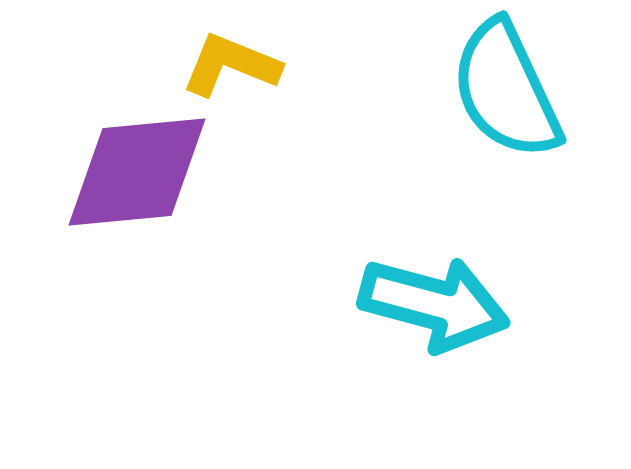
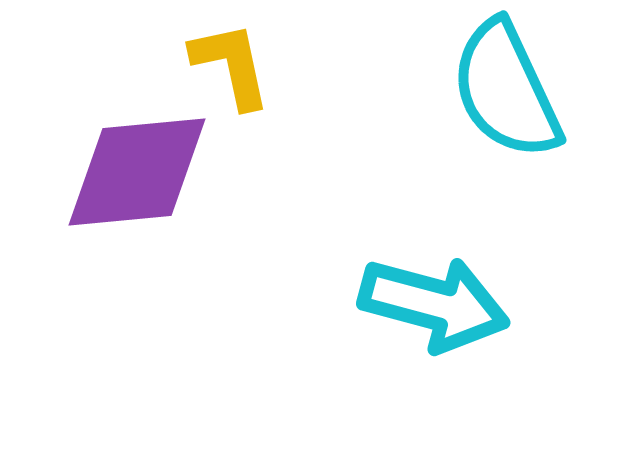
yellow L-shape: rotated 56 degrees clockwise
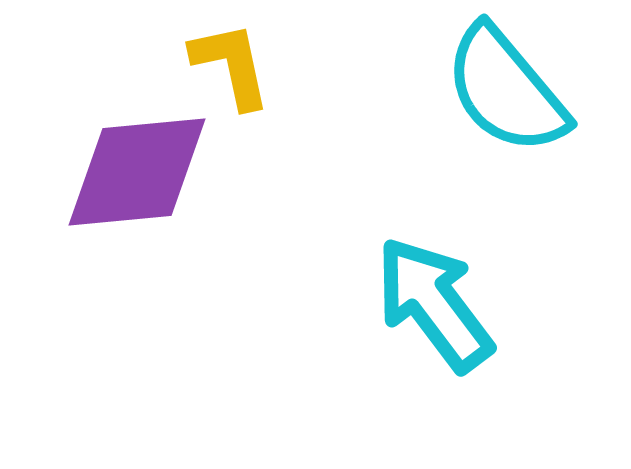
cyan semicircle: rotated 15 degrees counterclockwise
cyan arrow: rotated 142 degrees counterclockwise
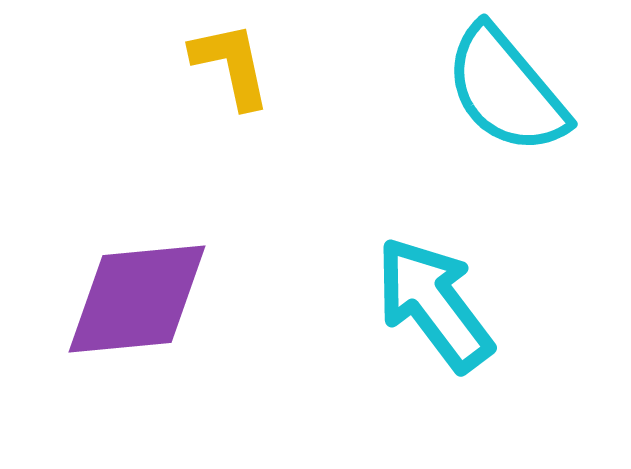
purple diamond: moved 127 px down
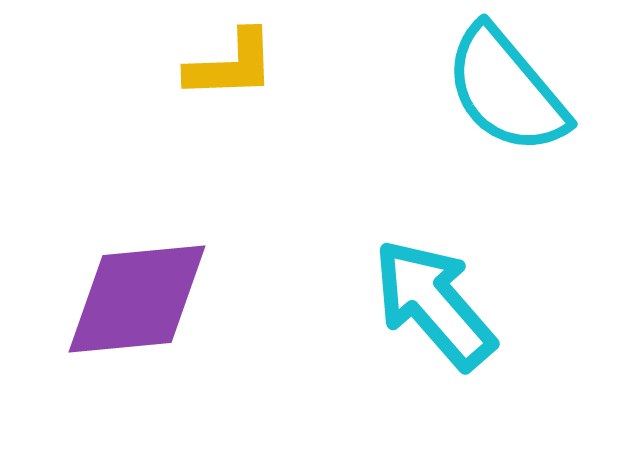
yellow L-shape: rotated 100 degrees clockwise
cyan arrow: rotated 4 degrees counterclockwise
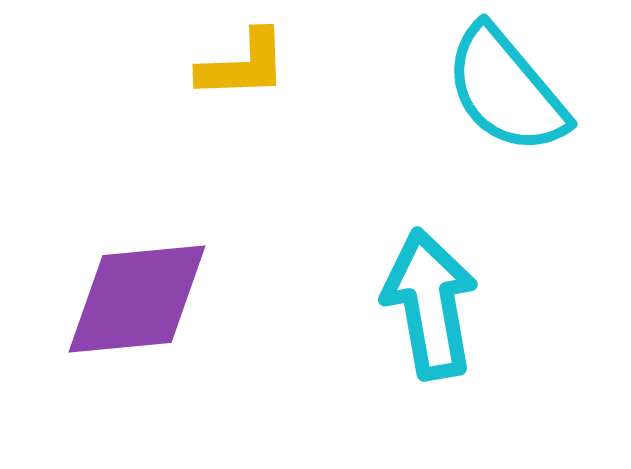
yellow L-shape: moved 12 px right
cyan arrow: moved 4 px left; rotated 31 degrees clockwise
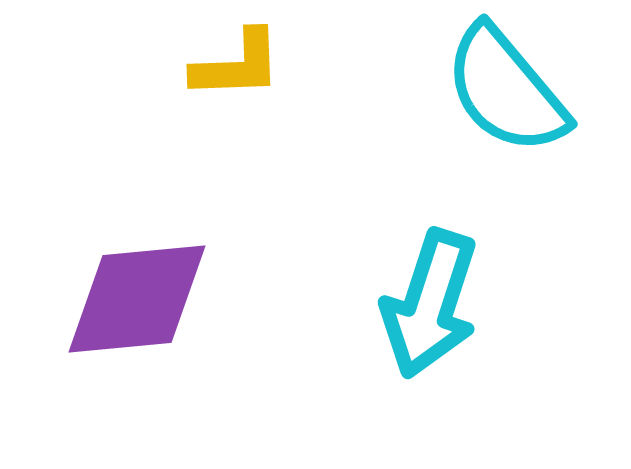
yellow L-shape: moved 6 px left
cyan arrow: rotated 152 degrees counterclockwise
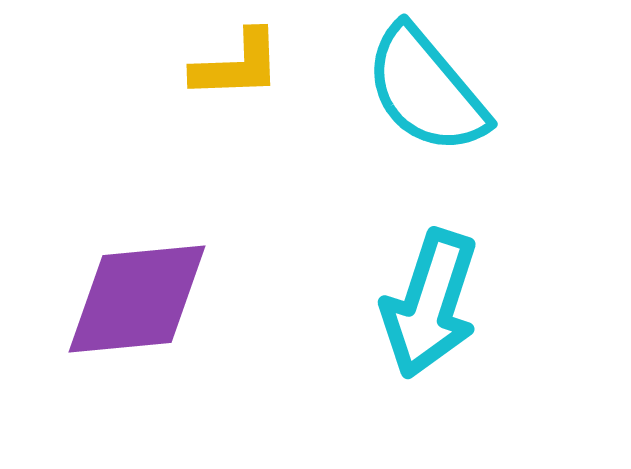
cyan semicircle: moved 80 px left
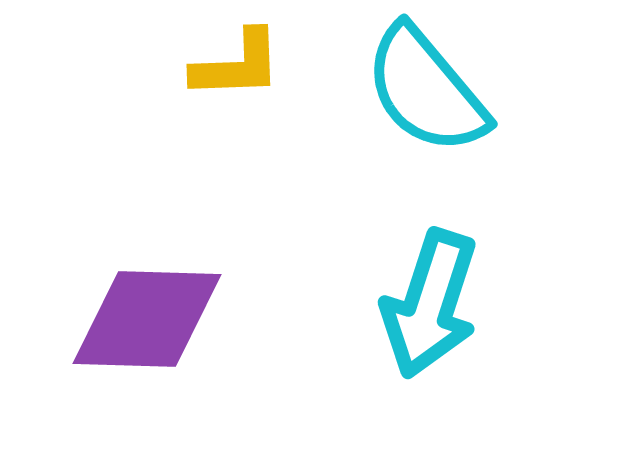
purple diamond: moved 10 px right, 20 px down; rotated 7 degrees clockwise
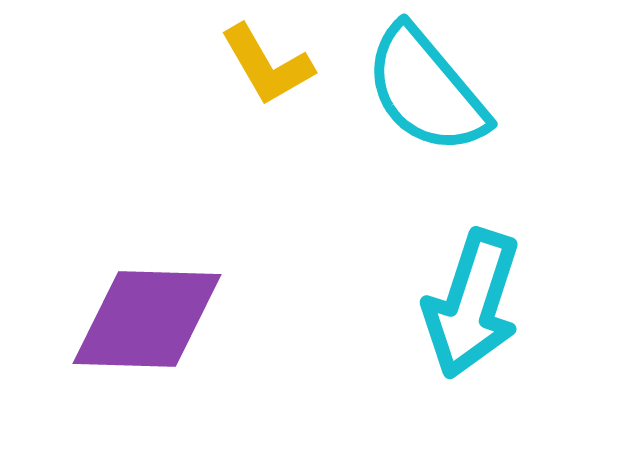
yellow L-shape: moved 30 px right; rotated 62 degrees clockwise
cyan arrow: moved 42 px right
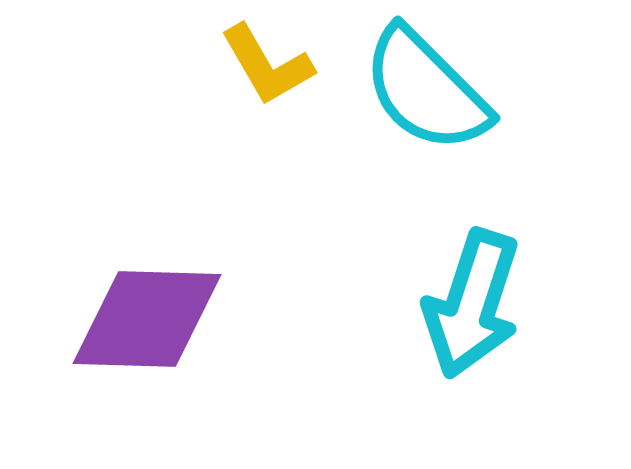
cyan semicircle: rotated 5 degrees counterclockwise
